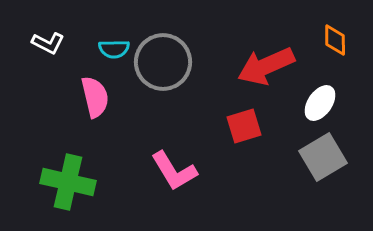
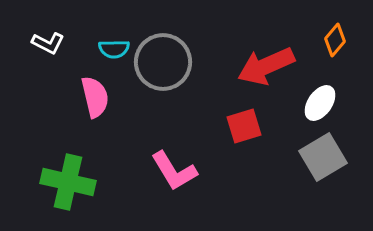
orange diamond: rotated 40 degrees clockwise
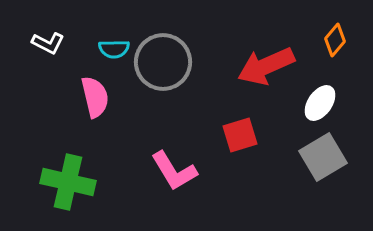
red square: moved 4 px left, 9 px down
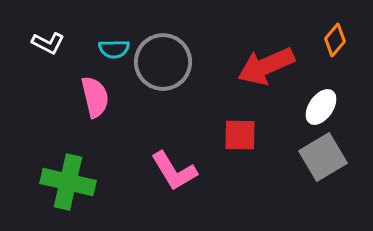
white ellipse: moved 1 px right, 4 px down
red square: rotated 18 degrees clockwise
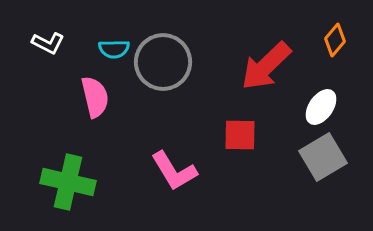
red arrow: rotated 20 degrees counterclockwise
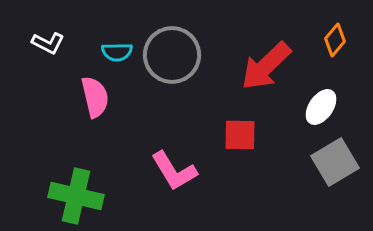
cyan semicircle: moved 3 px right, 3 px down
gray circle: moved 9 px right, 7 px up
gray square: moved 12 px right, 5 px down
green cross: moved 8 px right, 14 px down
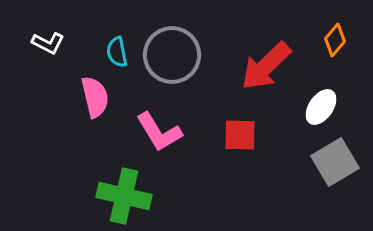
cyan semicircle: rotated 80 degrees clockwise
pink L-shape: moved 15 px left, 39 px up
green cross: moved 48 px right
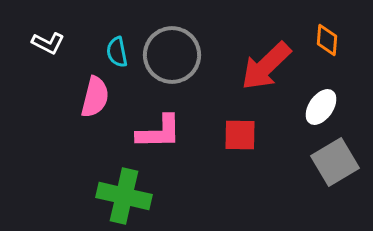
orange diamond: moved 8 px left; rotated 36 degrees counterclockwise
pink semicircle: rotated 27 degrees clockwise
pink L-shape: rotated 60 degrees counterclockwise
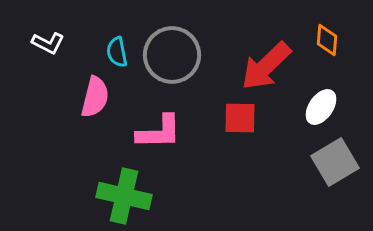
red square: moved 17 px up
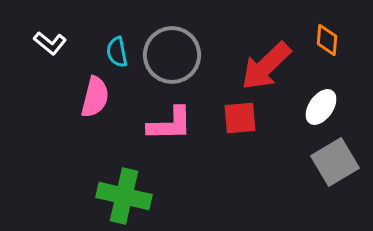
white L-shape: moved 2 px right; rotated 12 degrees clockwise
red square: rotated 6 degrees counterclockwise
pink L-shape: moved 11 px right, 8 px up
